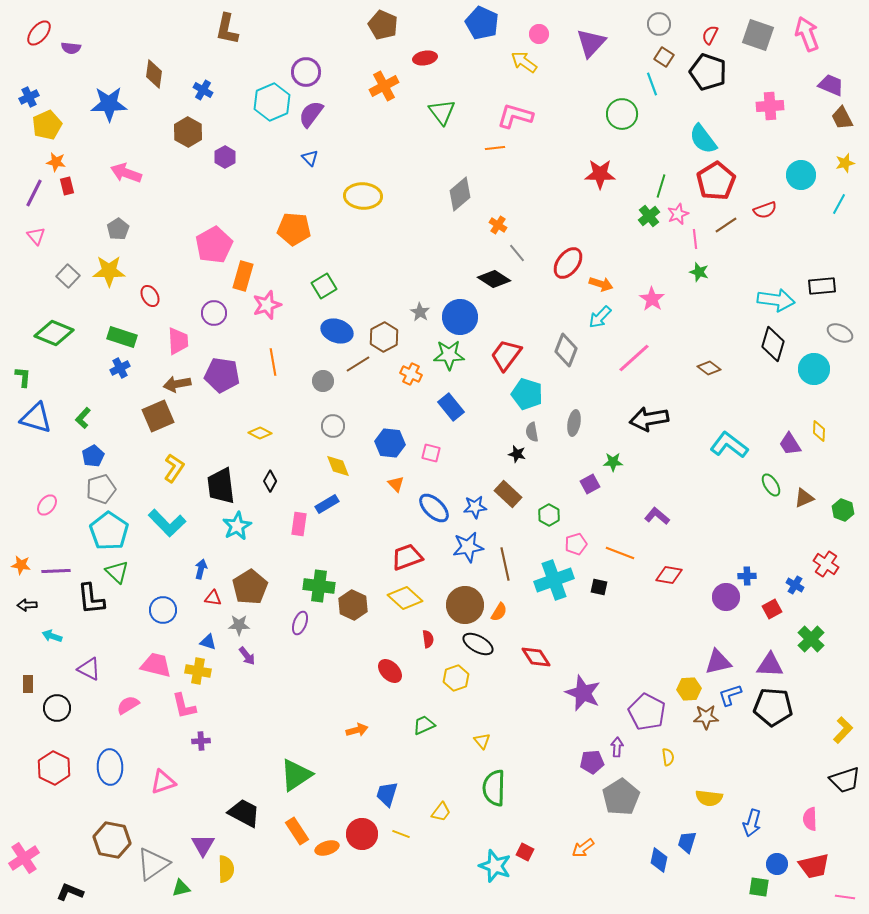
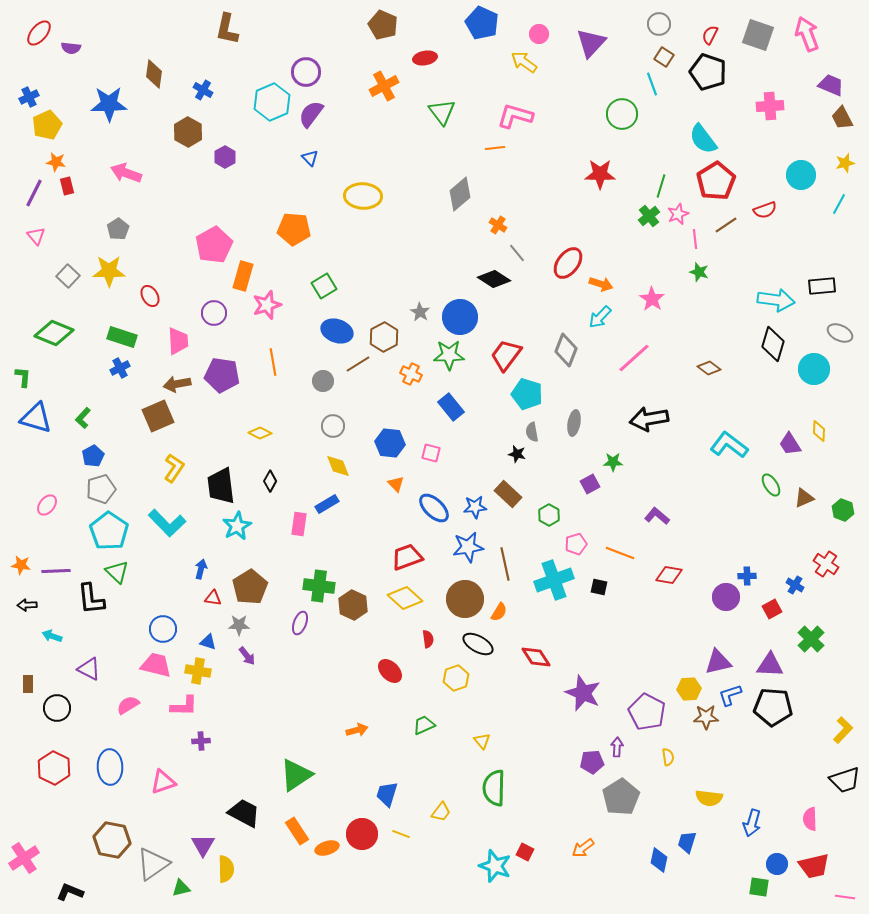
brown circle at (465, 605): moved 6 px up
blue circle at (163, 610): moved 19 px down
pink L-shape at (184, 706): rotated 76 degrees counterclockwise
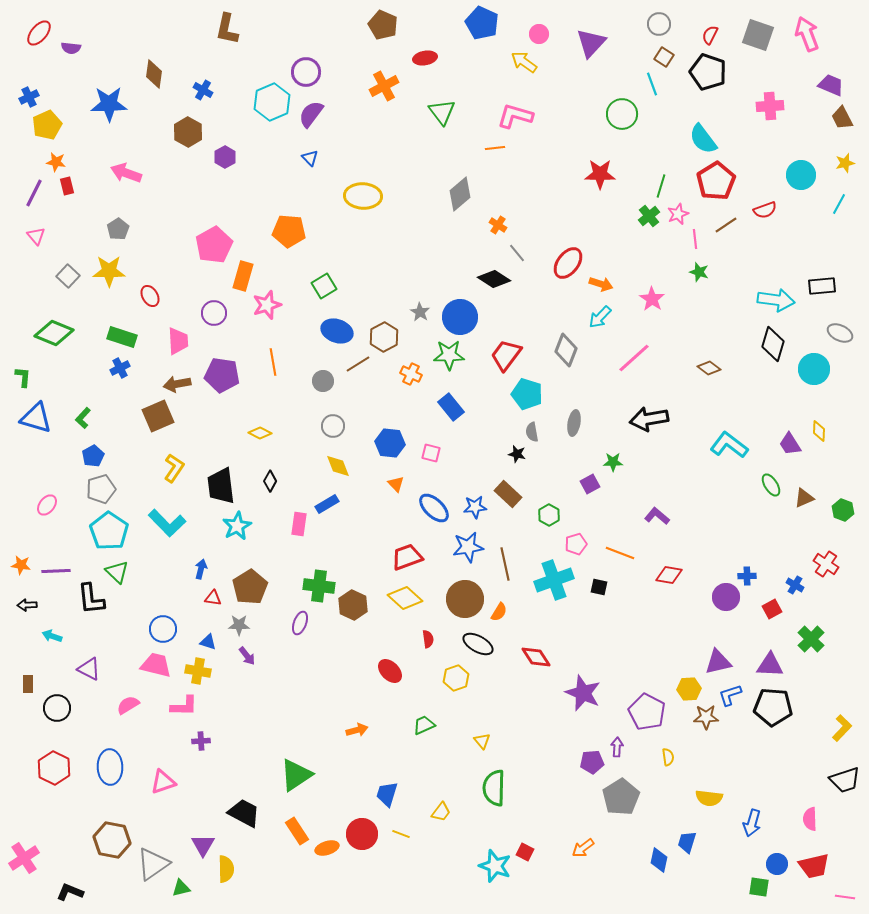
orange pentagon at (294, 229): moved 5 px left, 2 px down
yellow L-shape at (843, 730): moved 1 px left, 2 px up
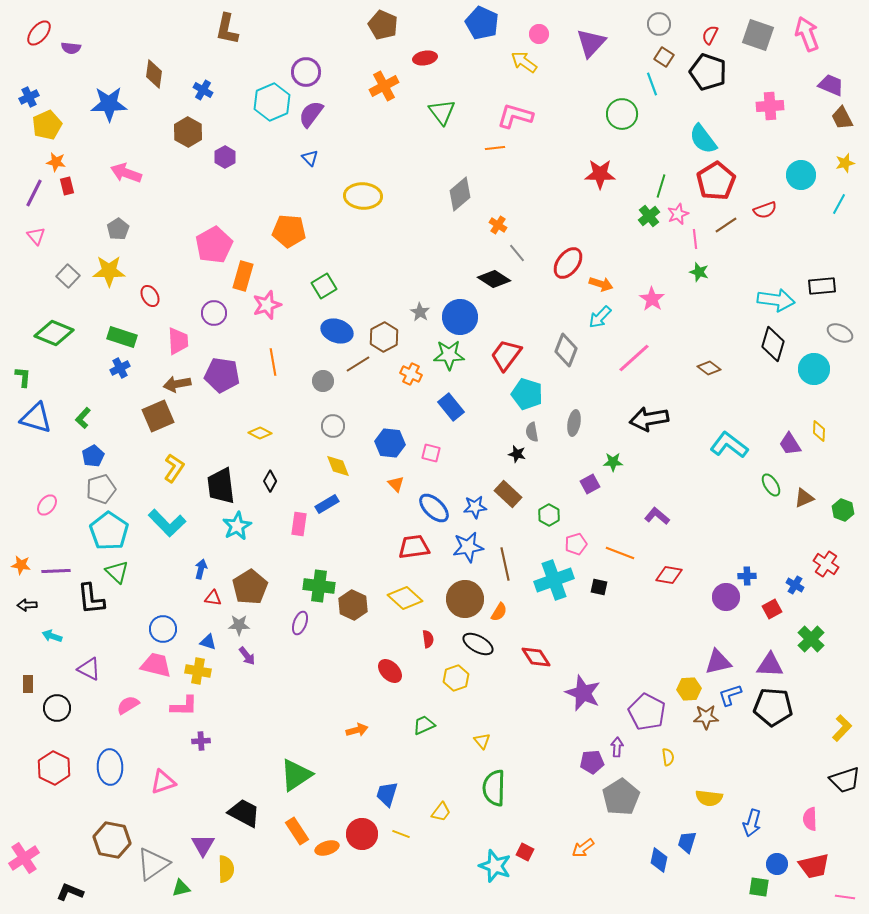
red trapezoid at (407, 557): moved 7 px right, 10 px up; rotated 12 degrees clockwise
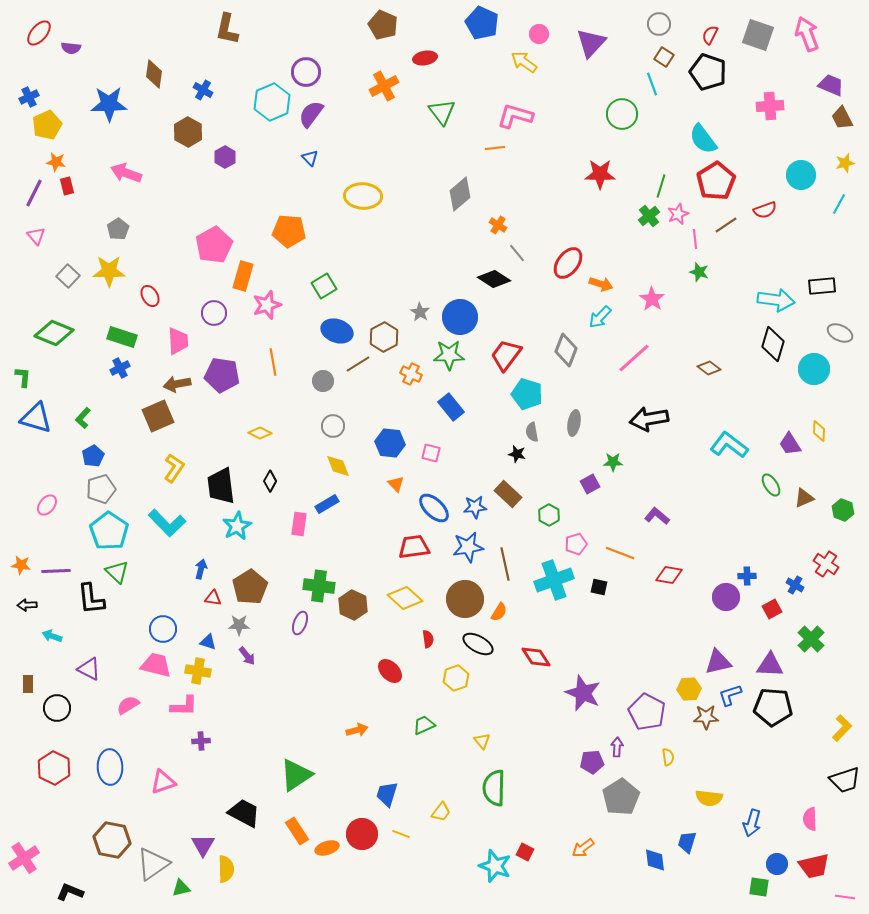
blue diamond at (659, 860): moved 4 px left; rotated 20 degrees counterclockwise
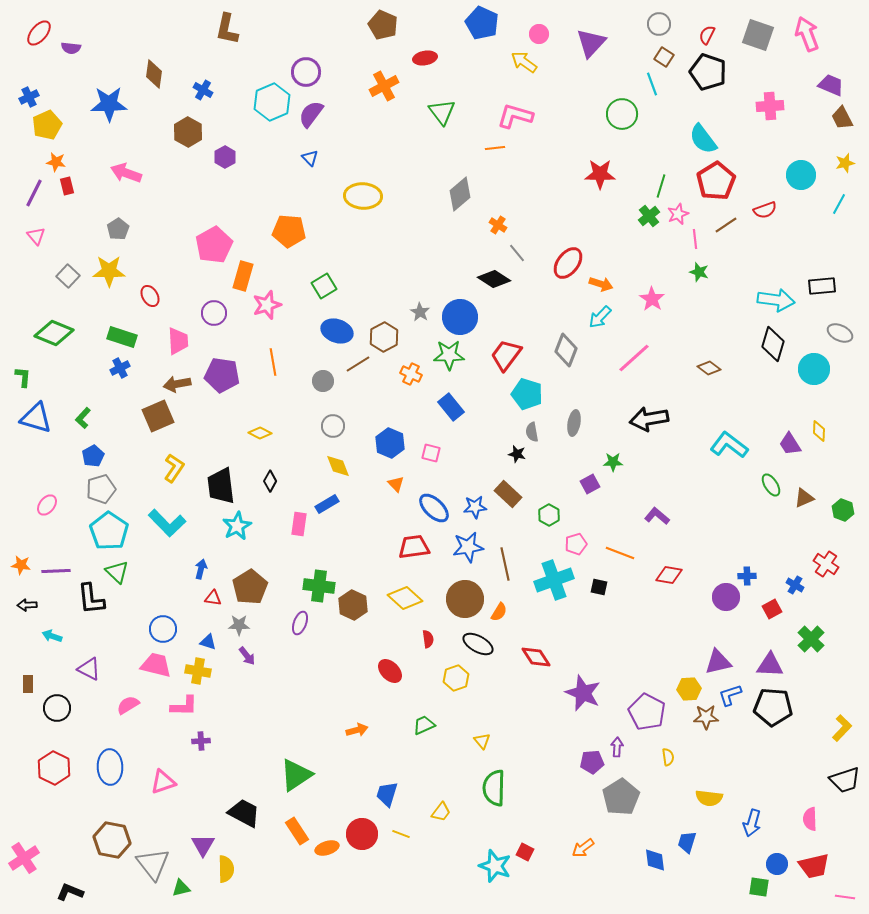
red semicircle at (710, 35): moved 3 px left
blue hexagon at (390, 443): rotated 16 degrees clockwise
gray triangle at (153, 864): rotated 33 degrees counterclockwise
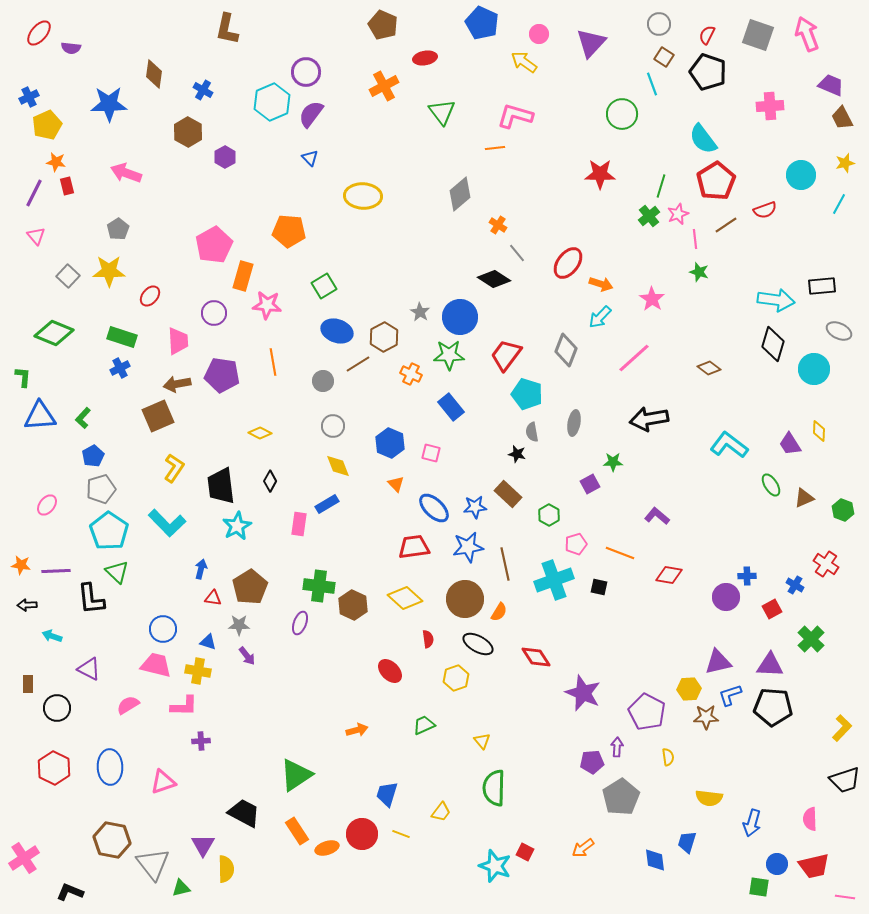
red ellipse at (150, 296): rotated 70 degrees clockwise
pink star at (267, 305): rotated 24 degrees clockwise
gray ellipse at (840, 333): moved 1 px left, 2 px up
blue triangle at (36, 418): moved 4 px right, 2 px up; rotated 20 degrees counterclockwise
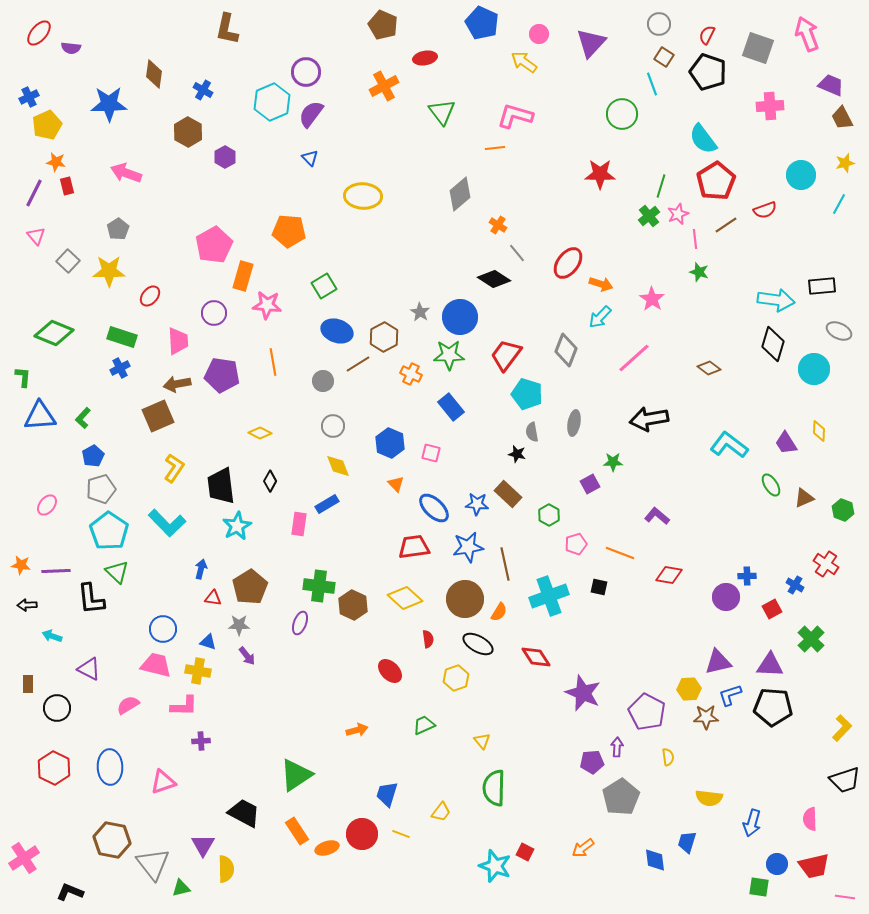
gray square at (758, 35): moved 13 px down
gray square at (68, 276): moved 15 px up
purple trapezoid at (790, 444): moved 4 px left, 1 px up
blue star at (475, 507): moved 2 px right, 3 px up; rotated 10 degrees clockwise
cyan cross at (554, 580): moved 5 px left, 16 px down
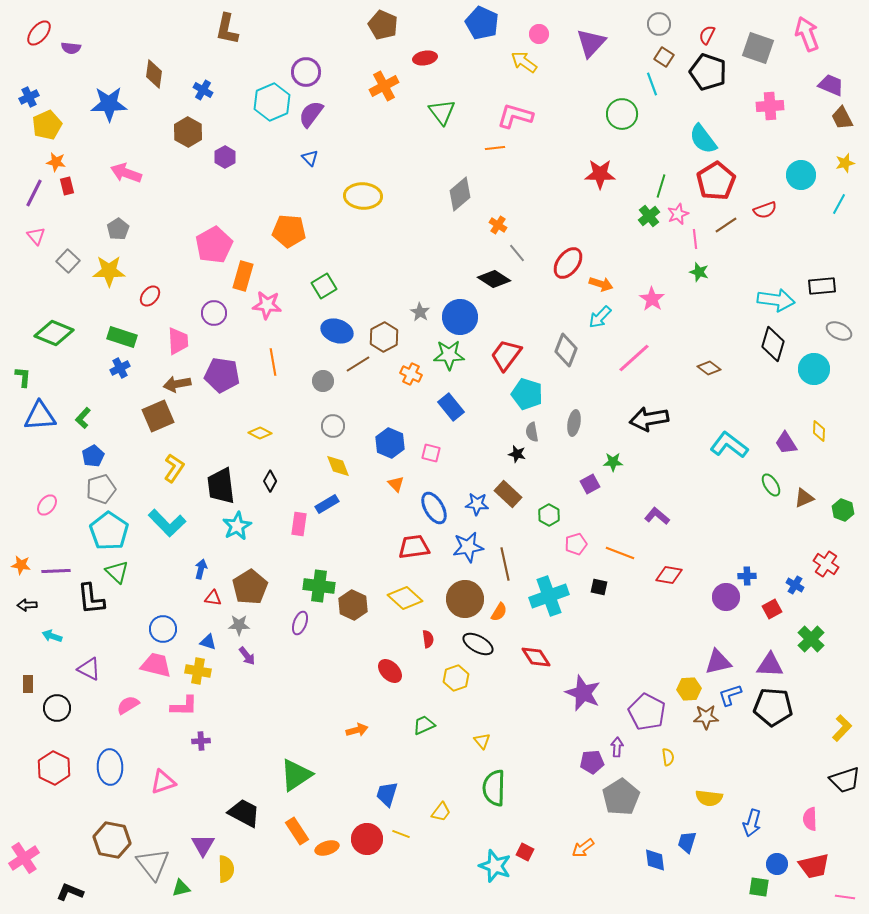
blue ellipse at (434, 508): rotated 16 degrees clockwise
red circle at (362, 834): moved 5 px right, 5 px down
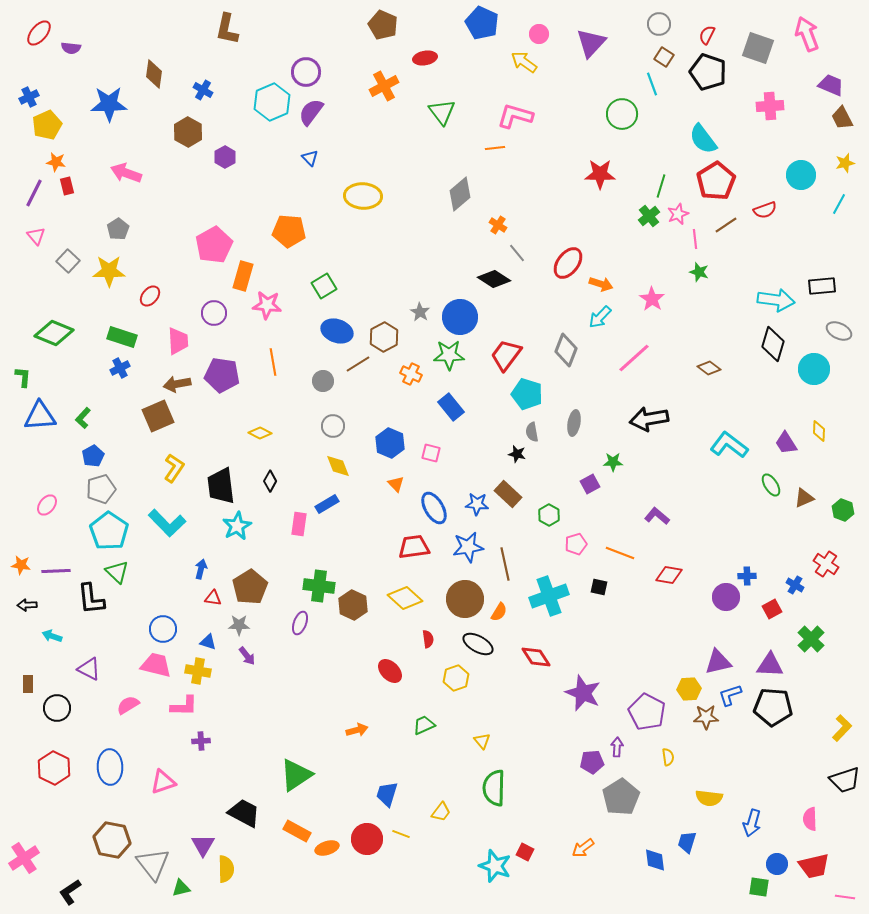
purple semicircle at (311, 114): moved 2 px up
orange rectangle at (297, 831): rotated 28 degrees counterclockwise
black L-shape at (70, 892): rotated 56 degrees counterclockwise
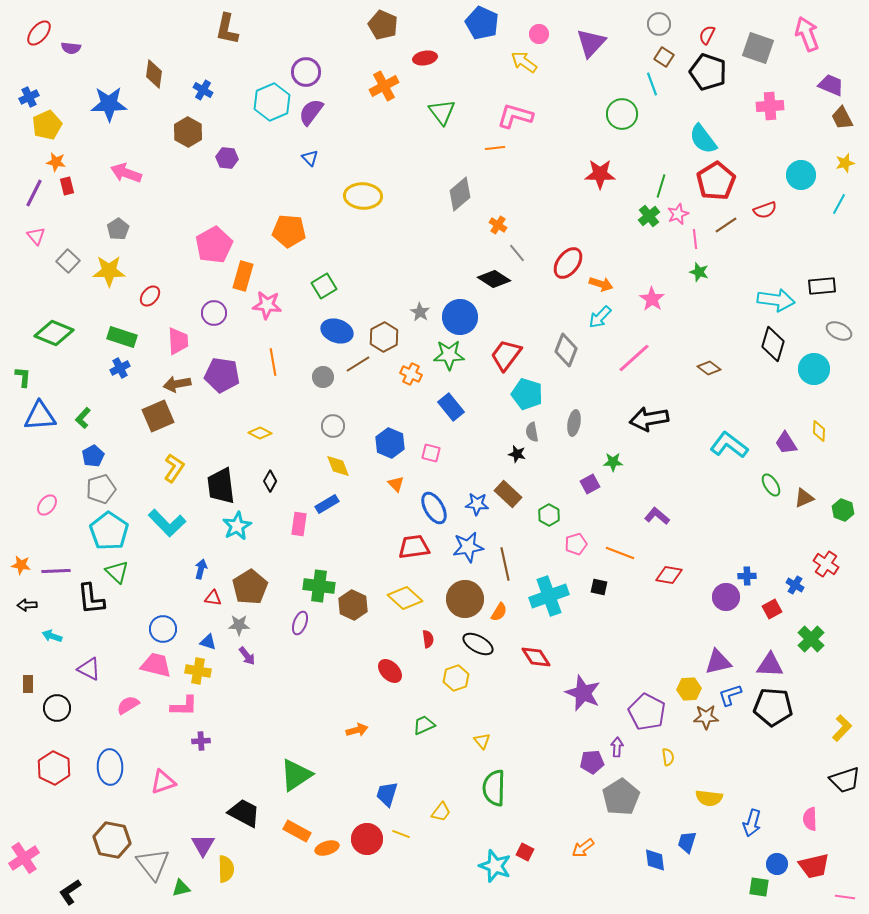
purple hexagon at (225, 157): moved 2 px right, 1 px down; rotated 25 degrees counterclockwise
gray circle at (323, 381): moved 4 px up
